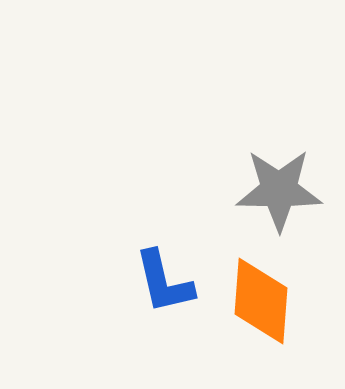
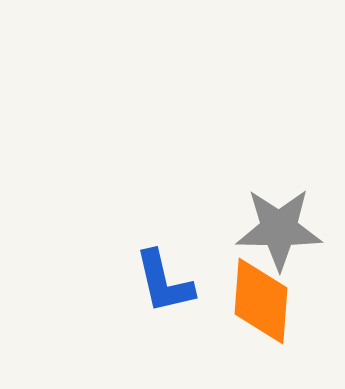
gray star: moved 39 px down
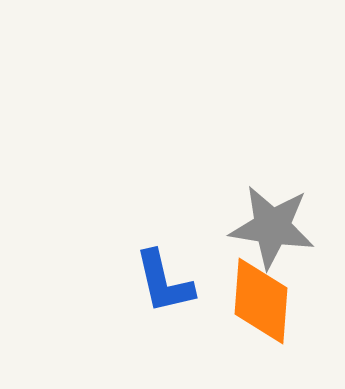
gray star: moved 7 px left, 2 px up; rotated 8 degrees clockwise
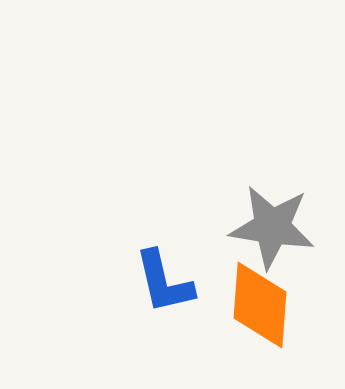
orange diamond: moved 1 px left, 4 px down
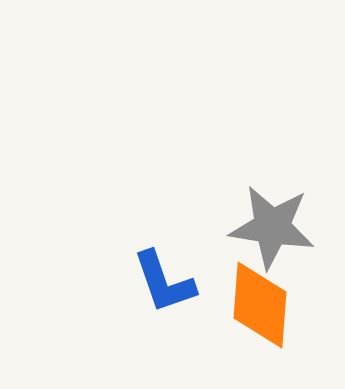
blue L-shape: rotated 6 degrees counterclockwise
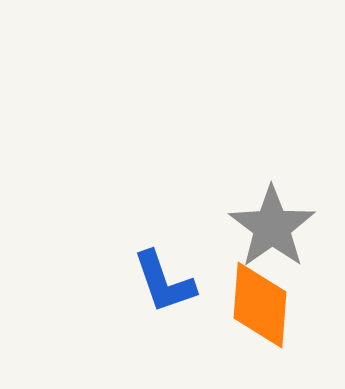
gray star: rotated 28 degrees clockwise
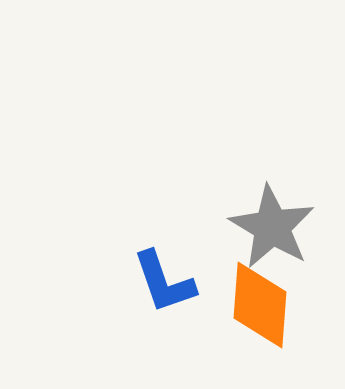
gray star: rotated 6 degrees counterclockwise
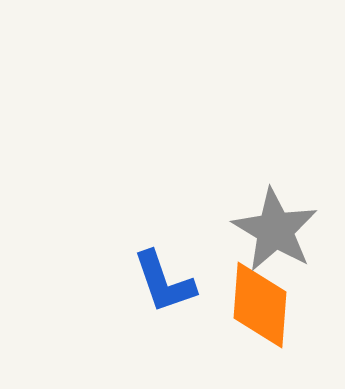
gray star: moved 3 px right, 3 px down
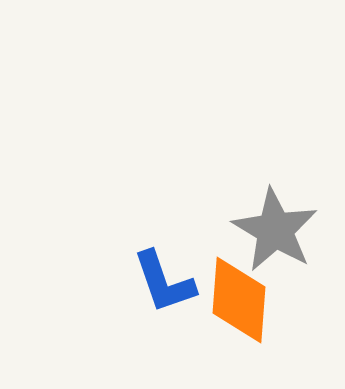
orange diamond: moved 21 px left, 5 px up
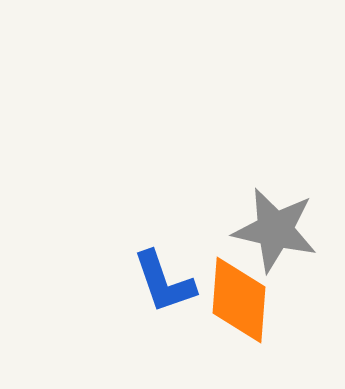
gray star: rotated 18 degrees counterclockwise
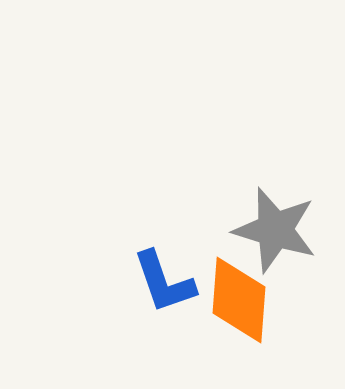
gray star: rotated 4 degrees clockwise
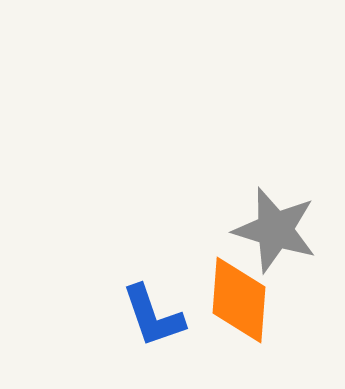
blue L-shape: moved 11 px left, 34 px down
